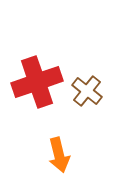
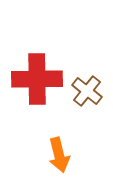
red cross: moved 3 px up; rotated 18 degrees clockwise
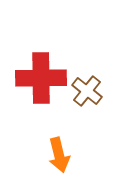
red cross: moved 4 px right, 1 px up
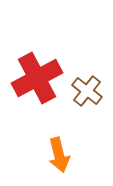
red cross: moved 4 px left; rotated 27 degrees counterclockwise
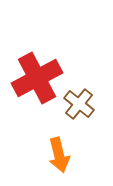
brown cross: moved 8 px left, 13 px down
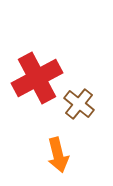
orange arrow: moved 1 px left
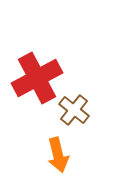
brown cross: moved 5 px left, 6 px down
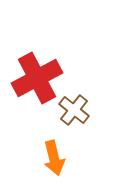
orange arrow: moved 4 px left, 3 px down
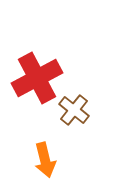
orange arrow: moved 9 px left, 2 px down
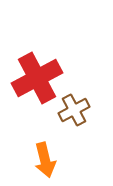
brown cross: rotated 24 degrees clockwise
